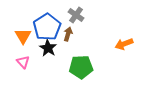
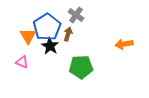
orange triangle: moved 5 px right
orange arrow: rotated 12 degrees clockwise
black star: moved 2 px right, 2 px up
pink triangle: moved 1 px left; rotated 24 degrees counterclockwise
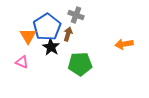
gray cross: rotated 14 degrees counterclockwise
black star: moved 1 px right, 1 px down
green pentagon: moved 1 px left, 3 px up
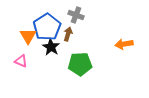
pink triangle: moved 1 px left, 1 px up
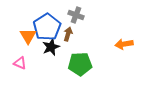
black star: rotated 18 degrees clockwise
pink triangle: moved 1 px left, 2 px down
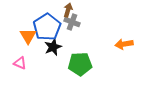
gray cross: moved 4 px left, 7 px down
brown arrow: moved 24 px up
black star: moved 2 px right
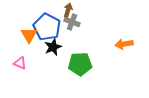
blue pentagon: rotated 12 degrees counterclockwise
orange triangle: moved 1 px right, 1 px up
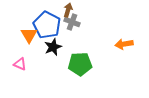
blue pentagon: moved 2 px up
pink triangle: moved 1 px down
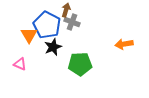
brown arrow: moved 2 px left
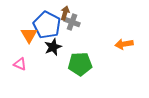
brown arrow: moved 1 px left, 3 px down
